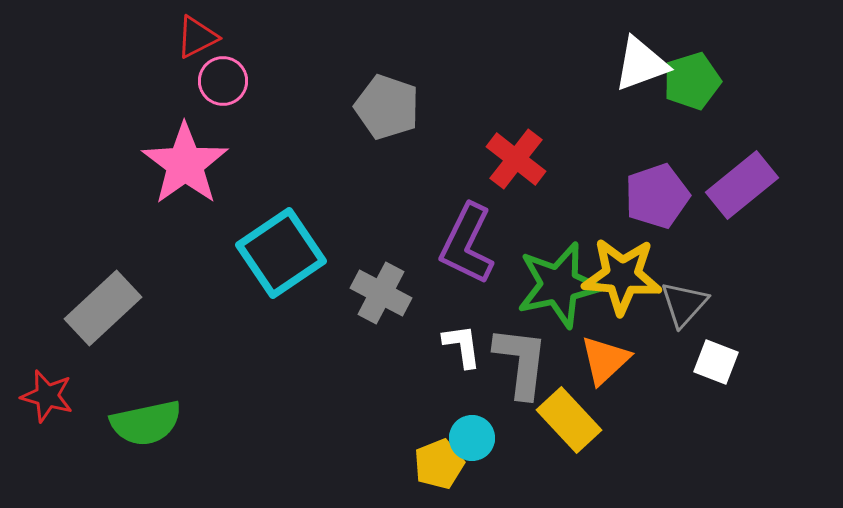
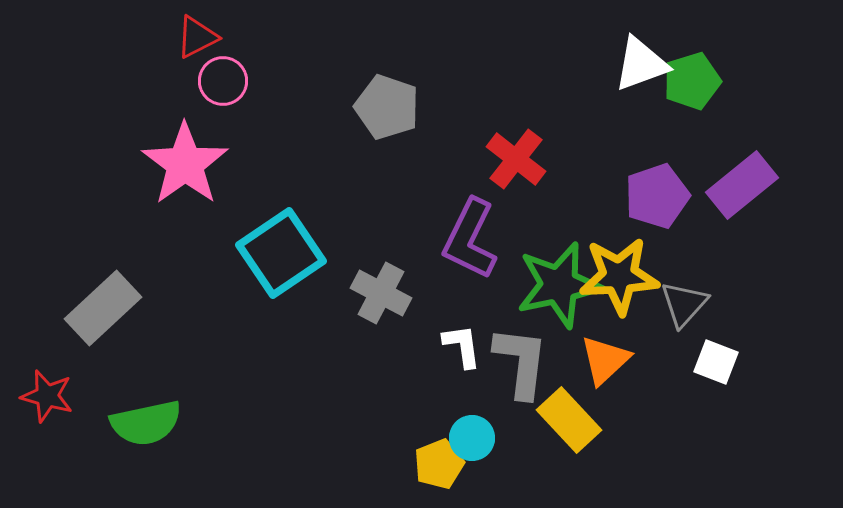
purple L-shape: moved 3 px right, 5 px up
yellow star: moved 3 px left; rotated 8 degrees counterclockwise
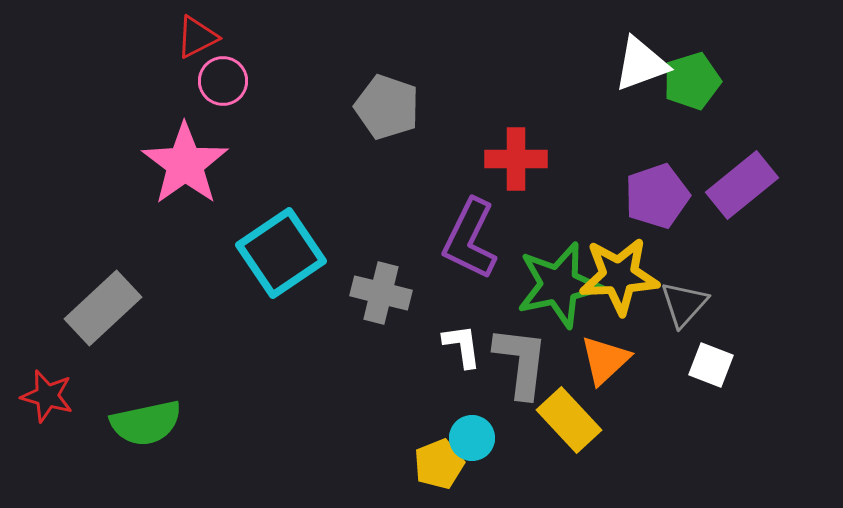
red cross: rotated 38 degrees counterclockwise
gray cross: rotated 14 degrees counterclockwise
white square: moved 5 px left, 3 px down
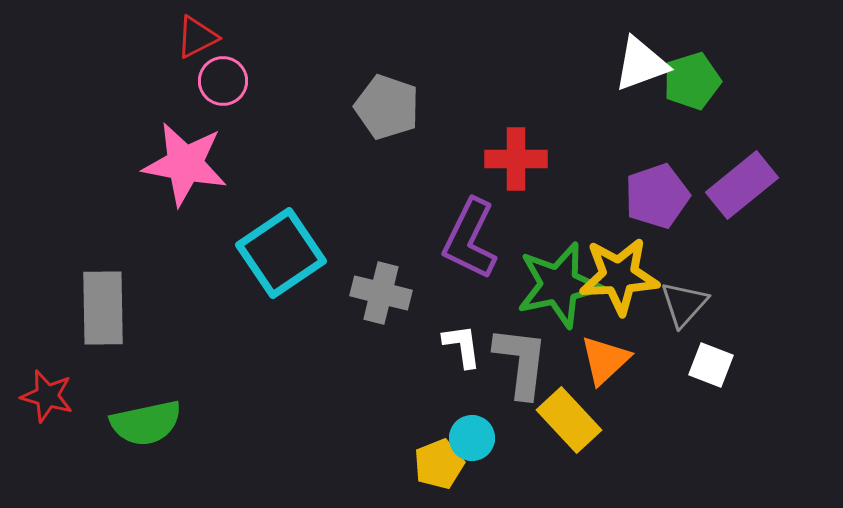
pink star: rotated 26 degrees counterclockwise
gray rectangle: rotated 48 degrees counterclockwise
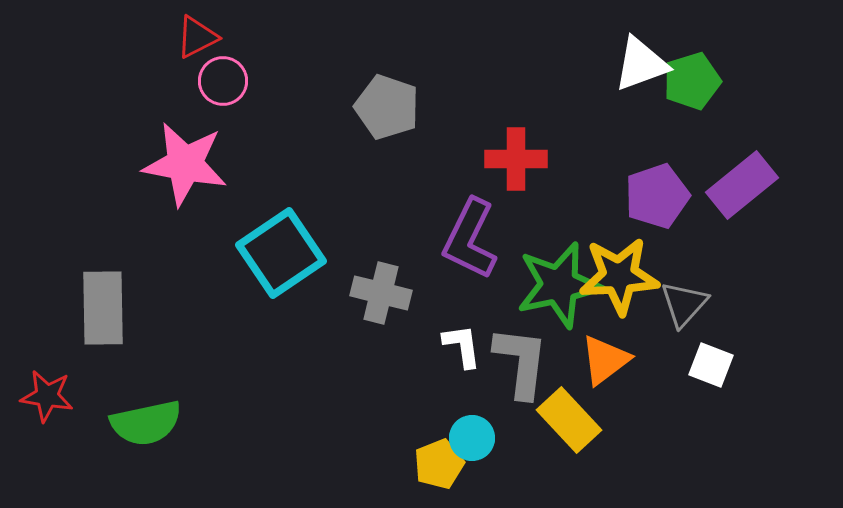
orange triangle: rotated 6 degrees clockwise
red star: rotated 6 degrees counterclockwise
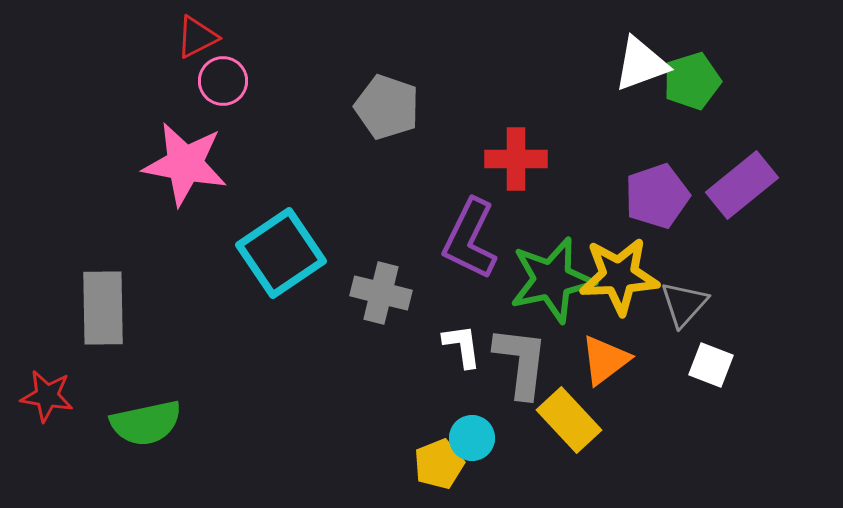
green star: moved 7 px left, 5 px up
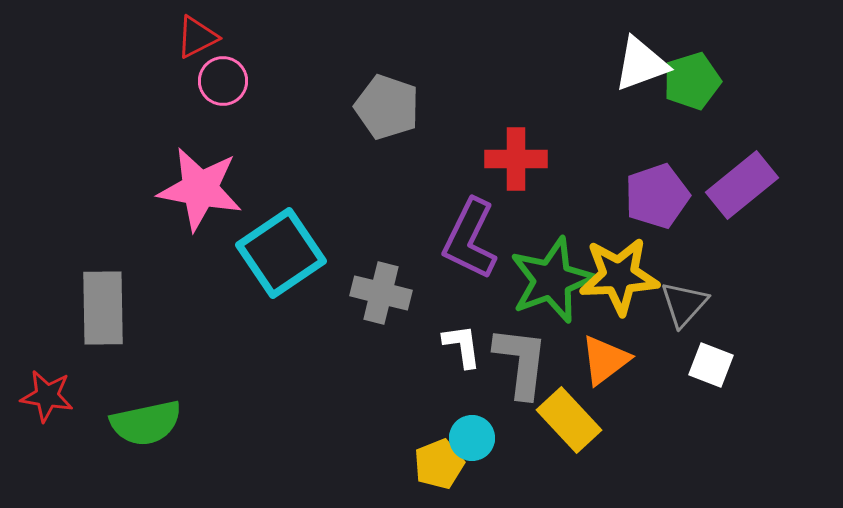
pink star: moved 15 px right, 25 px down
green star: rotated 8 degrees counterclockwise
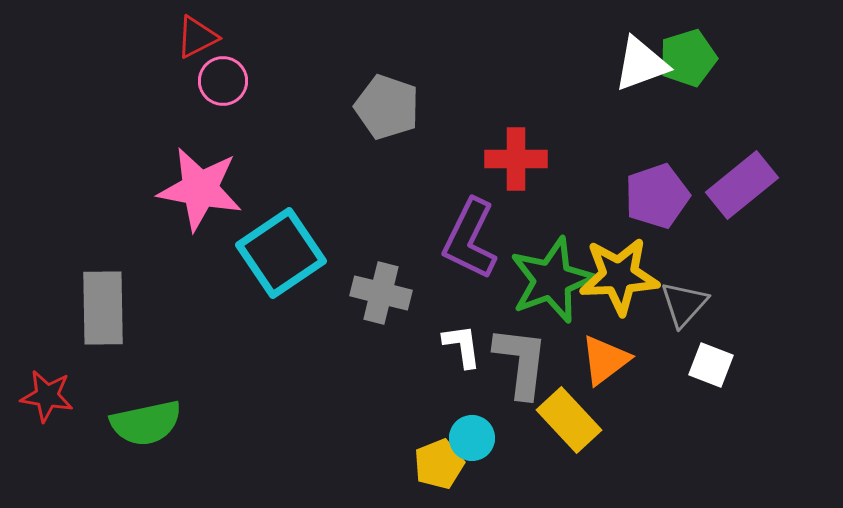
green pentagon: moved 4 px left, 23 px up
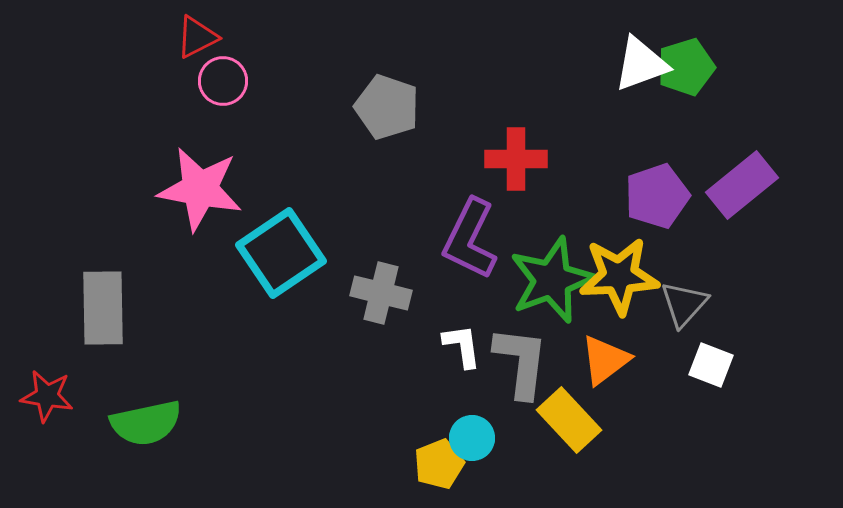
green pentagon: moved 2 px left, 9 px down
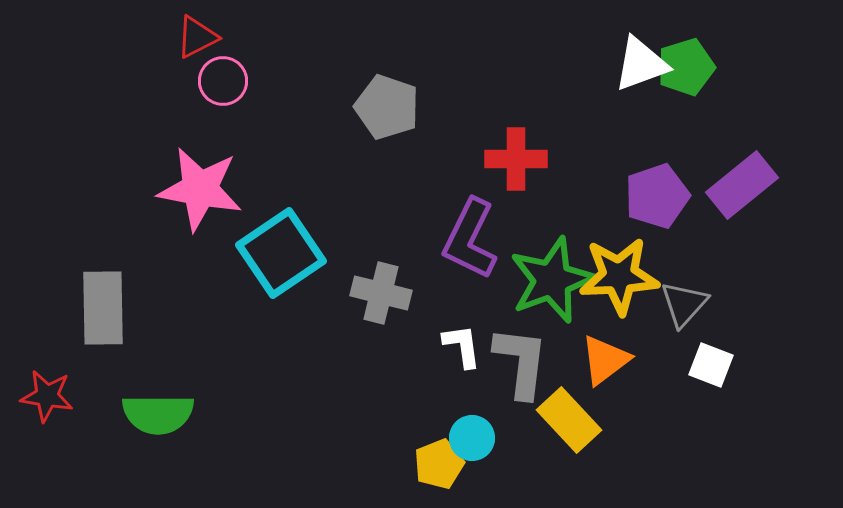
green semicircle: moved 12 px right, 9 px up; rotated 12 degrees clockwise
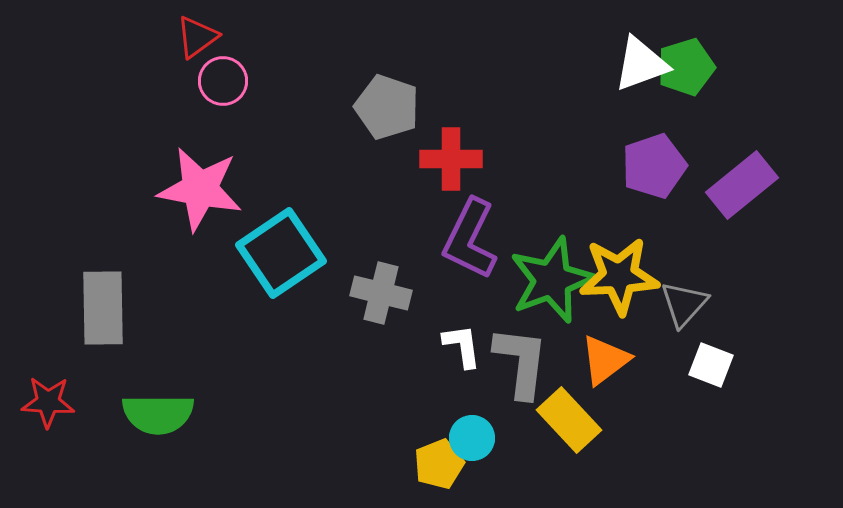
red triangle: rotated 9 degrees counterclockwise
red cross: moved 65 px left
purple pentagon: moved 3 px left, 30 px up
red star: moved 1 px right, 6 px down; rotated 6 degrees counterclockwise
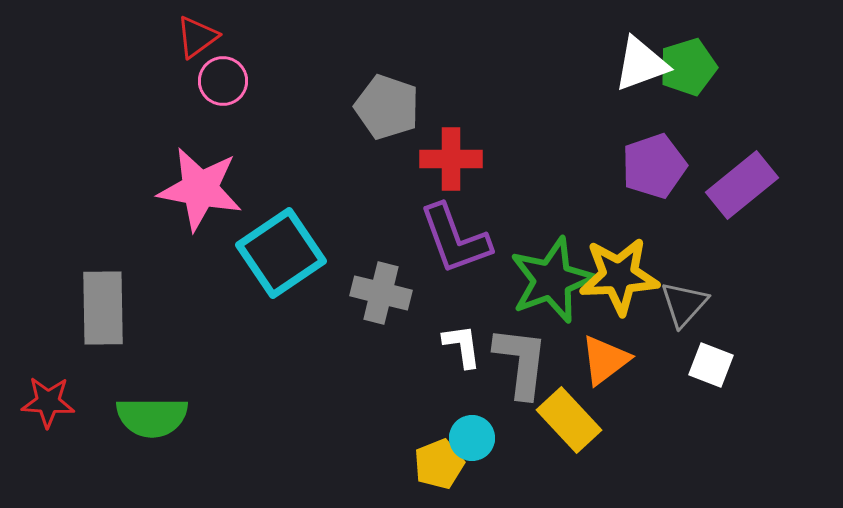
green pentagon: moved 2 px right
purple L-shape: moved 15 px left; rotated 46 degrees counterclockwise
green semicircle: moved 6 px left, 3 px down
